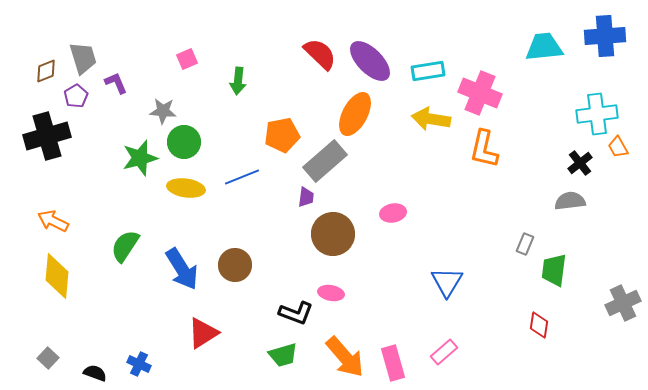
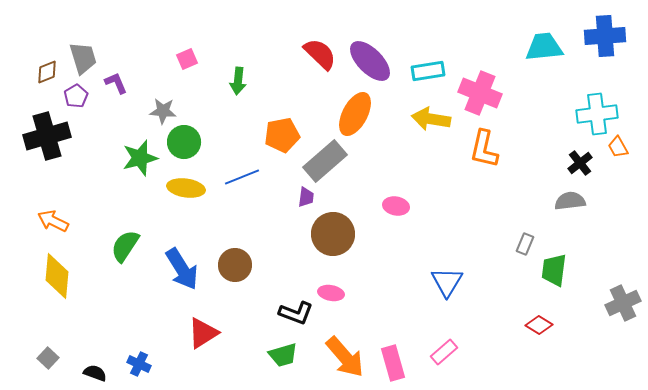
brown diamond at (46, 71): moved 1 px right, 1 px down
pink ellipse at (393, 213): moved 3 px right, 7 px up; rotated 20 degrees clockwise
red diamond at (539, 325): rotated 68 degrees counterclockwise
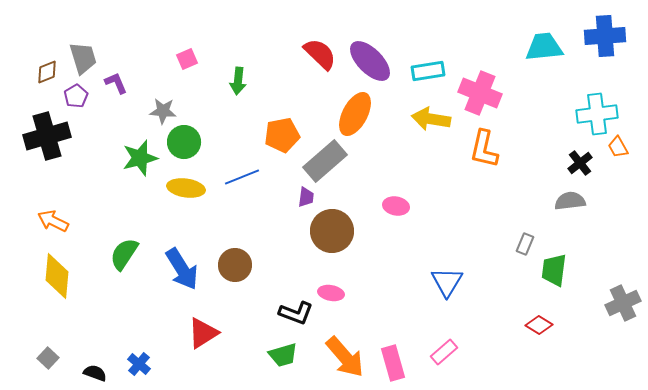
brown circle at (333, 234): moved 1 px left, 3 px up
green semicircle at (125, 246): moved 1 px left, 8 px down
blue cross at (139, 364): rotated 15 degrees clockwise
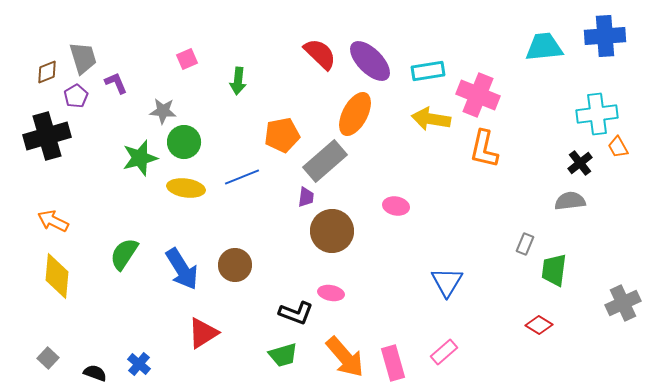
pink cross at (480, 93): moved 2 px left, 2 px down
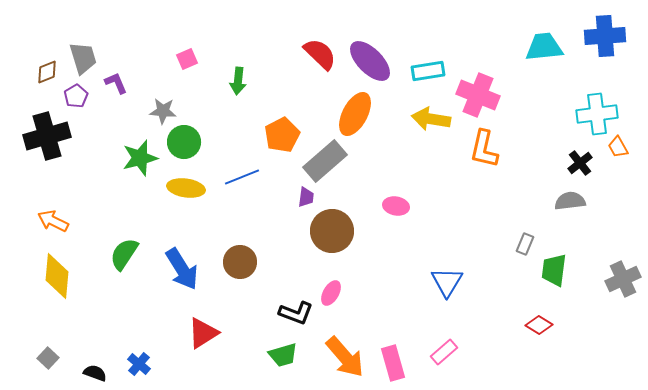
orange pentagon at (282, 135): rotated 16 degrees counterclockwise
brown circle at (235, 265): moved 5 px right, 3 px up
pink ellipse at (331, 293): rotated 70 degrees counterclockwise
gray cross at (623, 303): moved 24 px up
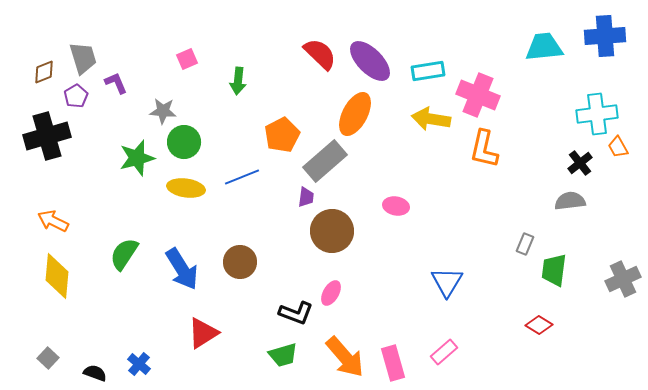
brown diamond at (47, 72): moved 3 px left
green star at (140, 158): moved 3 px left
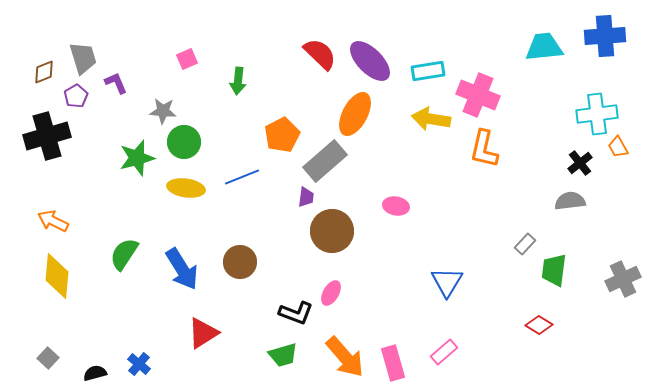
gray rectangle at (525, 244): rotated 20 degrees clockwise
black semicircle at (95, 373): rotated 35 degrees counterclockwise
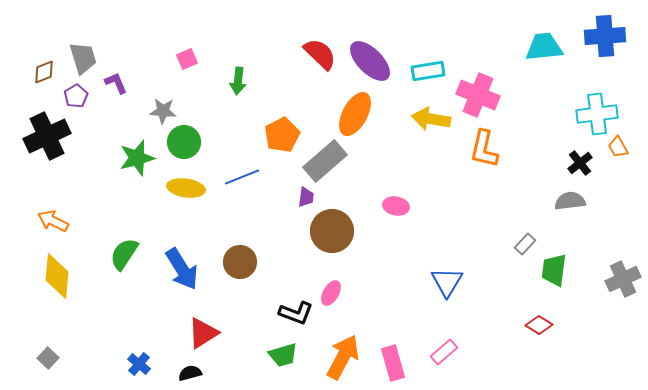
black cross at (47, 136): rotated 9 degrees counterclockwise
orange arrow at (345, 357): moved 2 px left; rotated 111 degrees counterclockwise
black semicircle at (95, 373): moved 95 px right
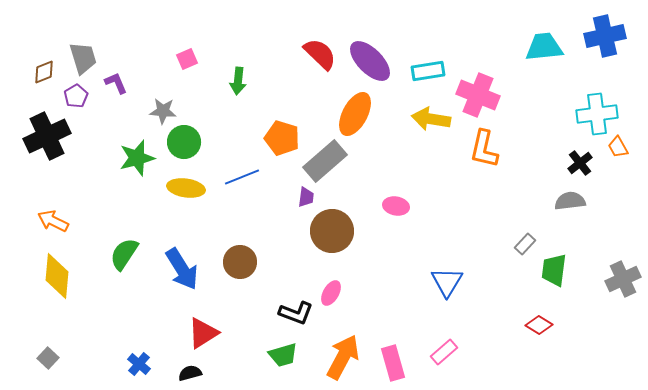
blue cross at (605, 36): rotated 9 degrees counterclockwise
orange pentagon at (282, 135): moved 3 px down; rotated 28 degrees counterclockwise
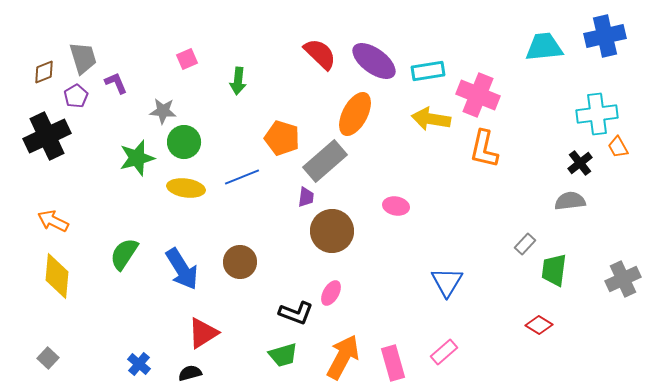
purple ellipse at (370, 61): moved 4 px right; rotated 9 degrees counterclockwise
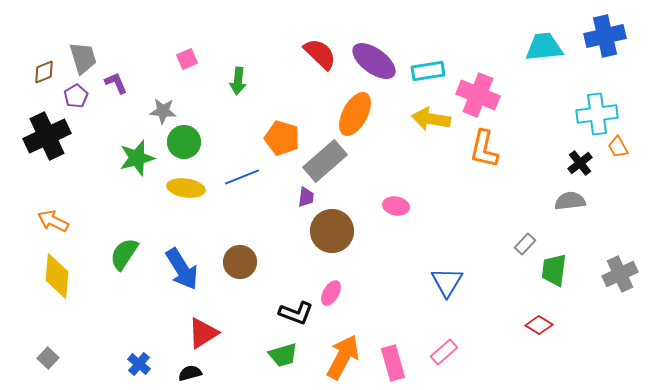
gray cross at (623, 279): moved 3 px left, 5 px up
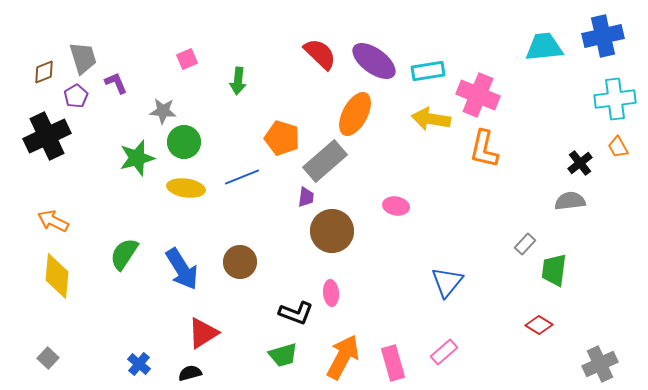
blue cross at (605, 36): moved 2 px left
cyan cross at (597, 114): moved 18 px right, 15 px up
gray cross at (620, 274): moved 20 px left, 90 px down
blue triangle at (447, 282): rotated 8 degrees clockwise
pink ellipse at (331, 293): rotated 35 degrees counterclockwise
